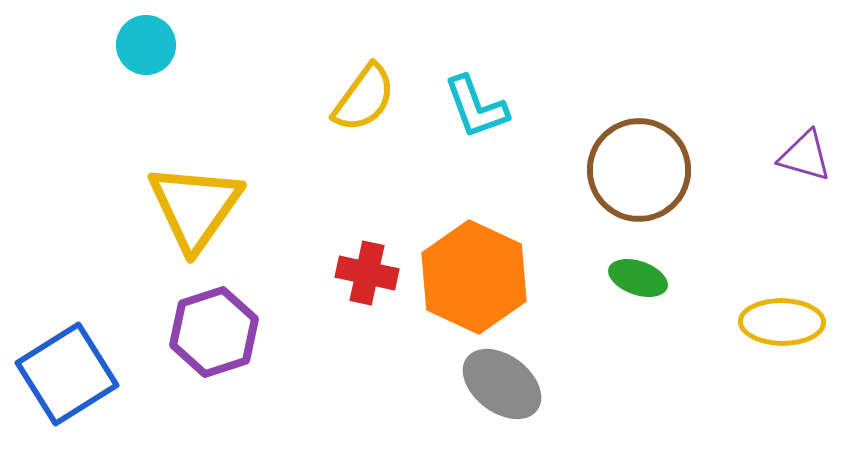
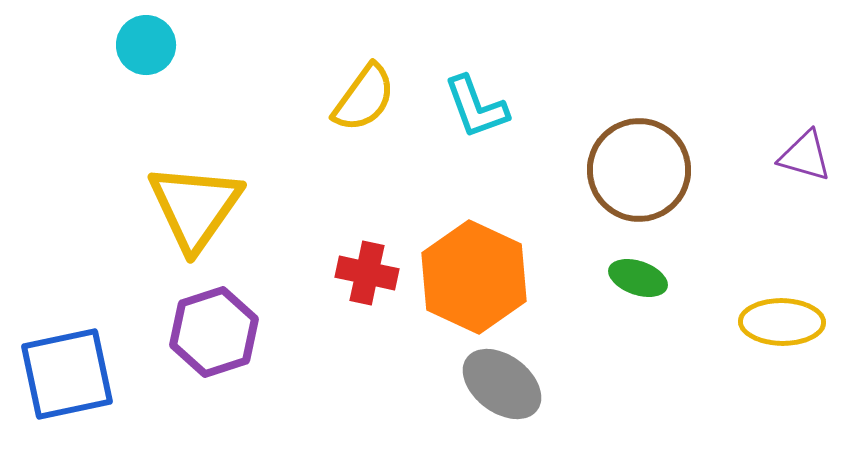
blue square: rotated 20 degrees clockwise
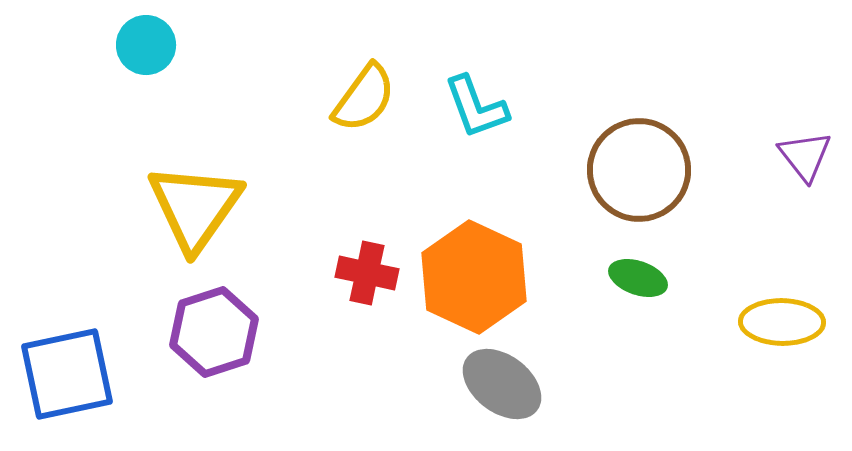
purple triangle: rotated 36 degrees clockwise
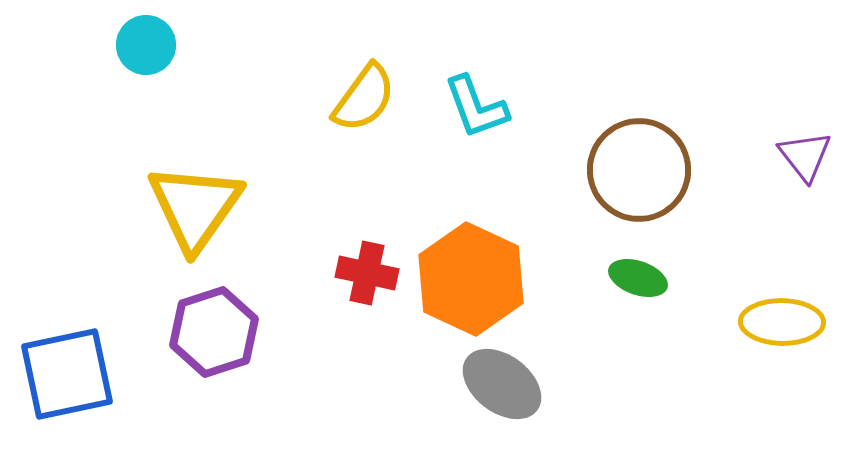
orange hexagon: moved 3 px left, 2 px down
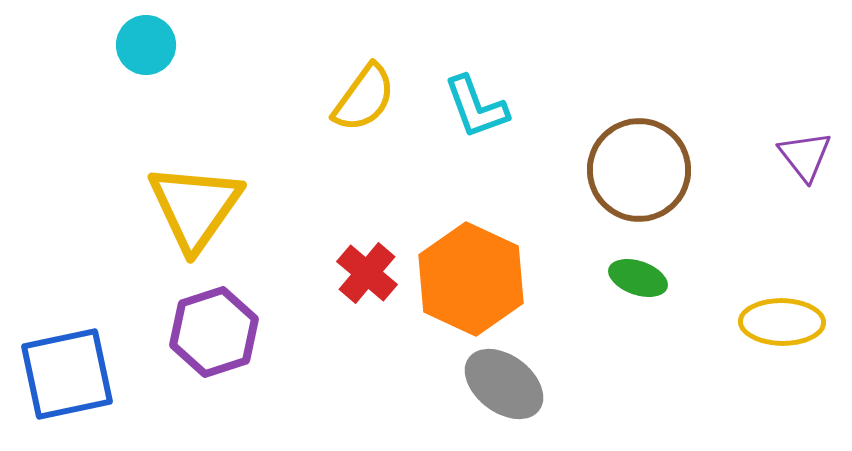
red cross: rotated 28 degrees clockwise
gray ellipse: moved 2 px right
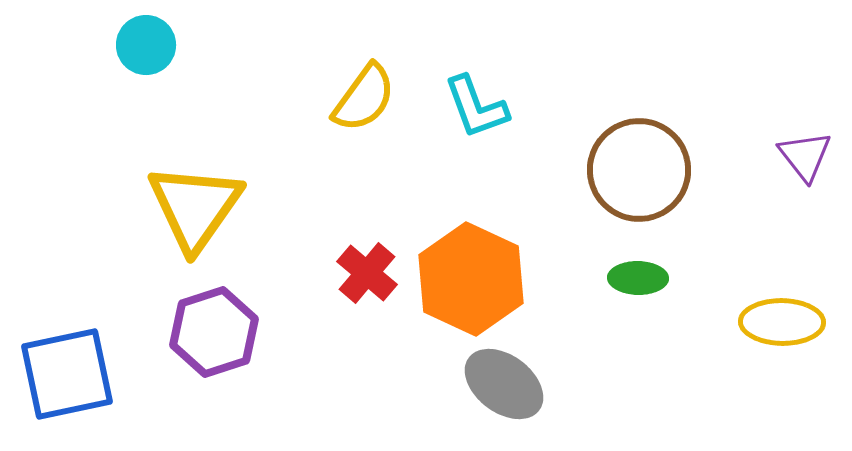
green ellipse: rotated 18 degrees counterclockwise
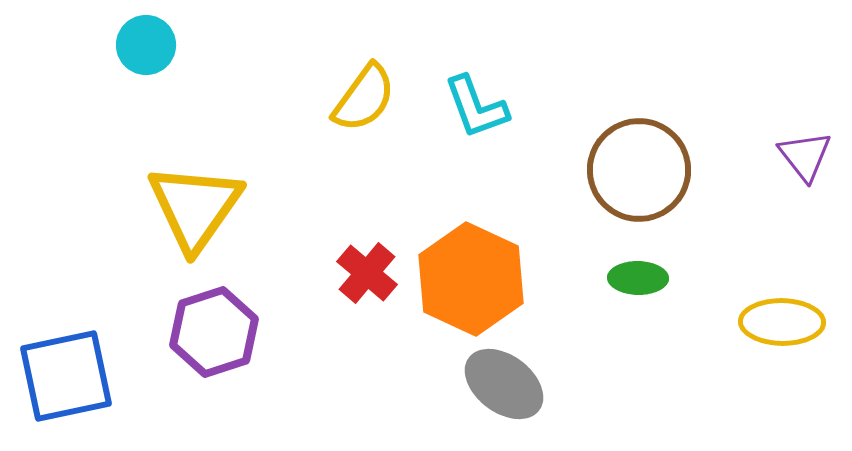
blue square: moved 1 px left, 2 px down
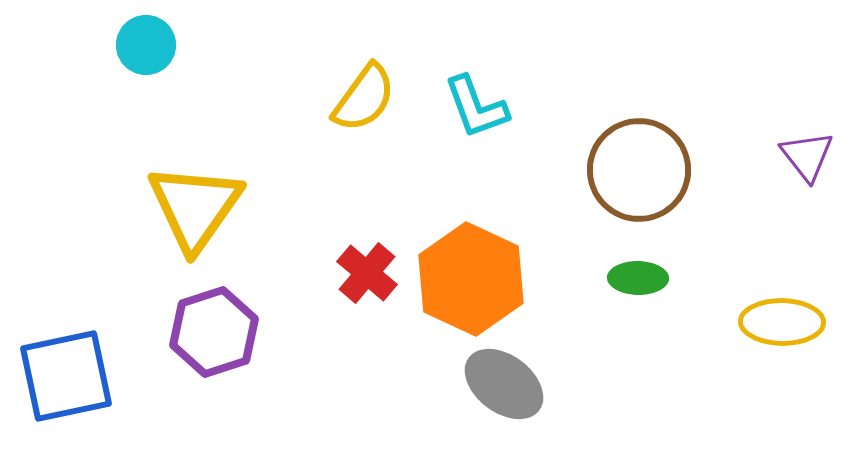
purple triangle: moved 2 px right
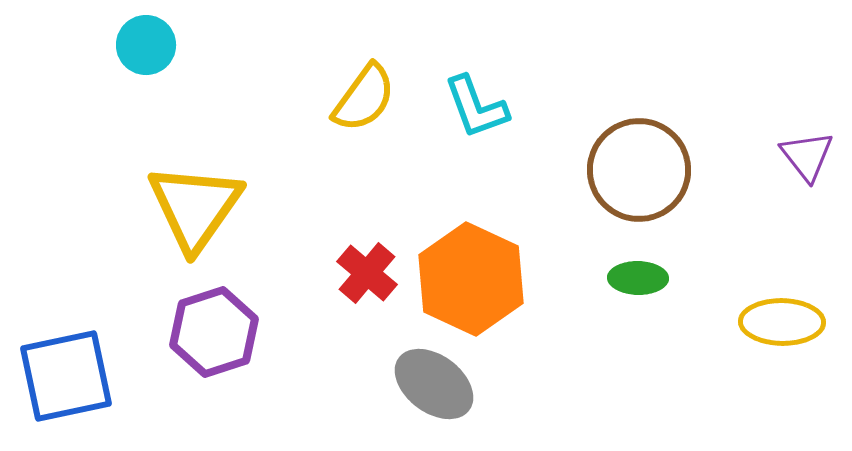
gray ellipse: moved 70 px left
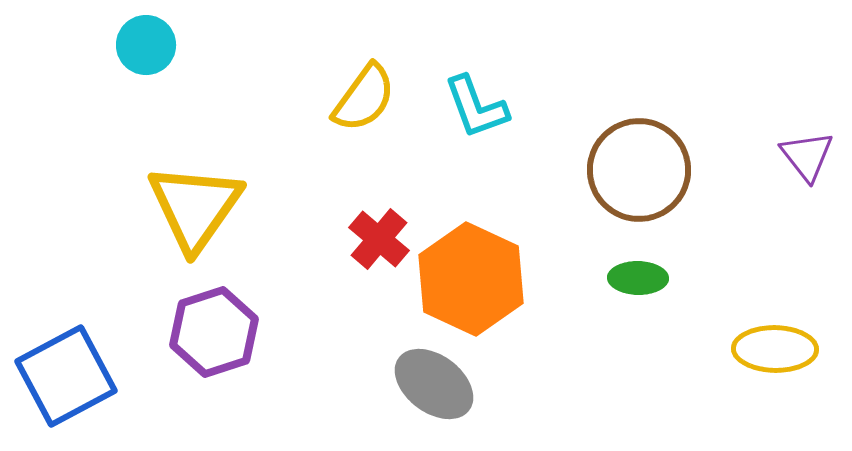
red cross: moved 12 px right, 34 px up
yellow ellipse: moved 7 px left, 27 px down
blue square: rotated 16 degrees counterclockwise
